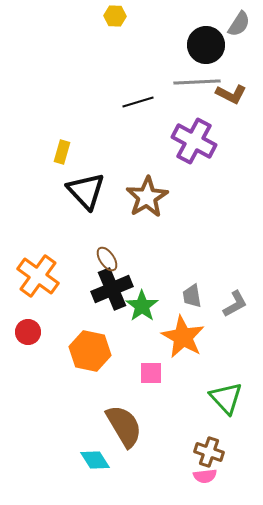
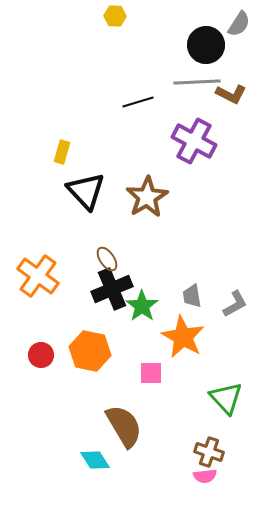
red circle: moved 13 px right, 23 px down
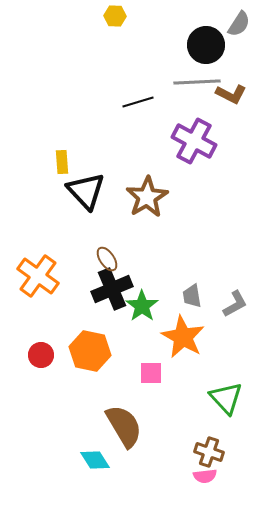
yellow rectangle: moved 10 px down; rotated 20 degrees counterclockwise
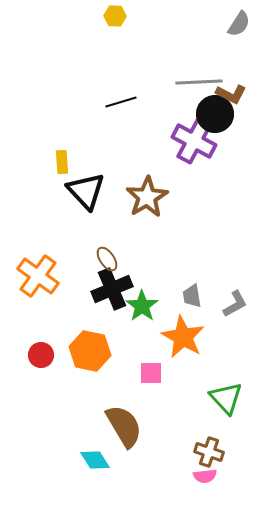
black circle: moved 9 px right, 69 px down
gray line: moved 2 px right
black line: moved 17 px left
